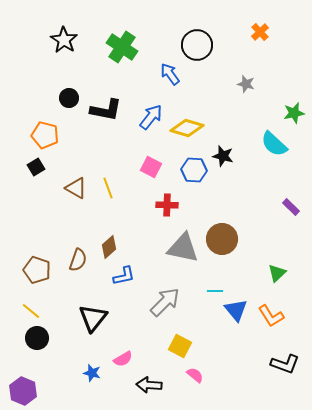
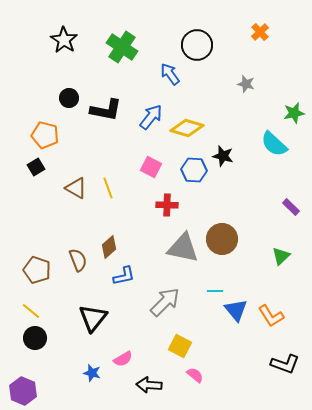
brown semicircle at (78, 260): rotated 40 degrees counterclockwise
green triangle at (277, 273): moved 4 px right, 17 px up
black circle at (37, 338): moved 2 px left
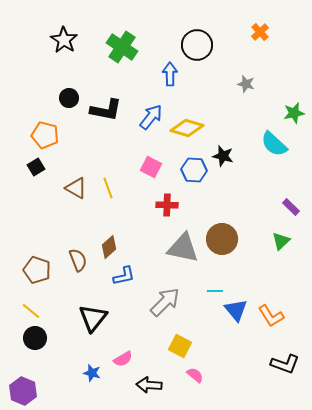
blue arrow at (170, 74): rotated 35 degrees clockwise
green triangle at (281, 256): moved 15 px up
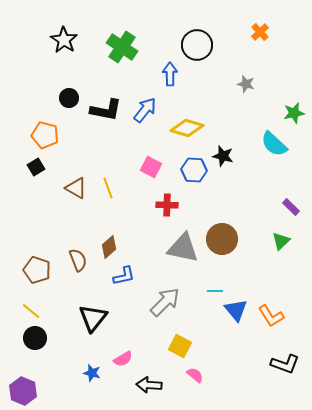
blue arrow at (151, 117): moved 6 px left, 7 px up
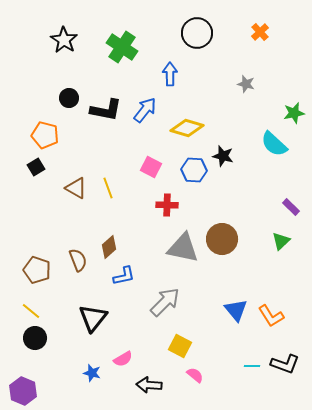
black circle at (197, 45): moved 12 px up
cyan line at (215, 291): moved 37 px right, 75 px down
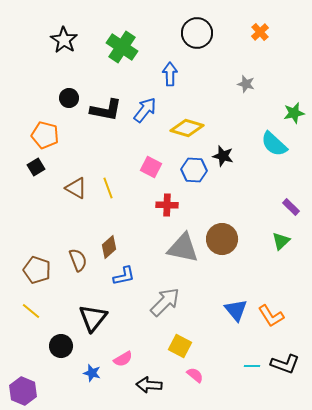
black circle at (35, 338): moved 26 px right, 8 px down
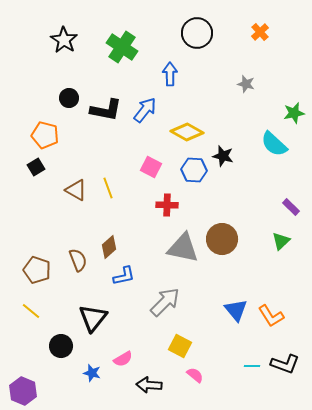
yellow diamond at (187, 128): moved 4 px down; rotated 12 degrees clockwise
brown triangle at (76, 188): moved 2 px down
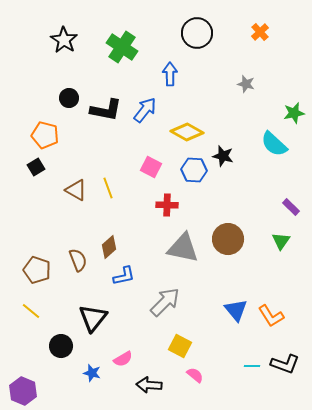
brown circle at (222, 239): moved 6 px right
green triangle at (281, 241): rotated 12 degrees counterclockwise
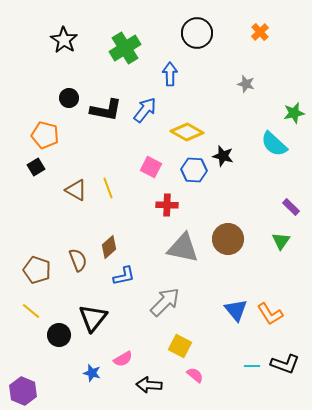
green cross at (122, 47): moved 3 px right, 1 px down; rotated 24 degrees clockwise
orange L-shape at (271, 316): moved 1 px left, 2 px up
black circle at (61, 346): moved 2 px left, 11 px up
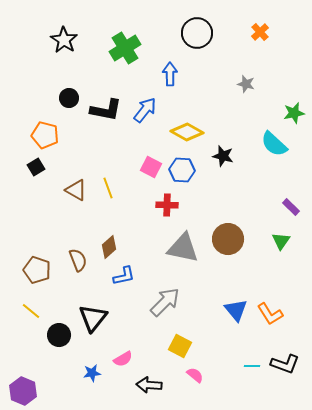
blue hexagon at (194, 170): moved 12 px left
blue star at (92, 373): rotated 24 degrees counterclockwise
